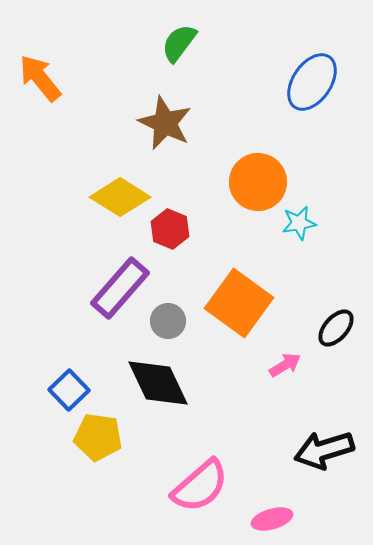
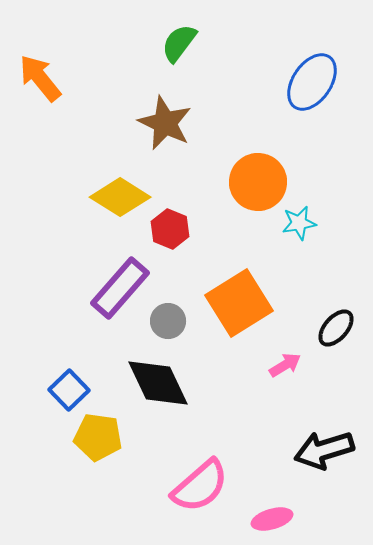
orange square: rotated 22 degrees clockwise
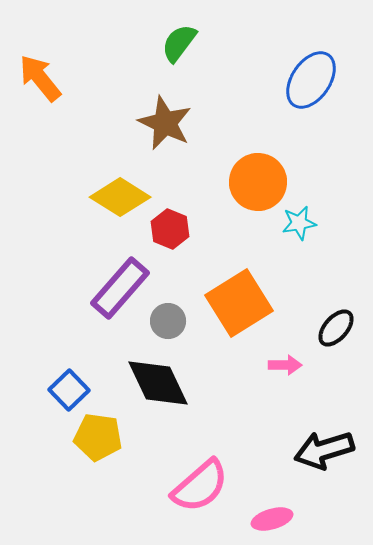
blue ellipse: moved 1 px left, 2 px up
pink arrow: rotated 32 degrees clockwise
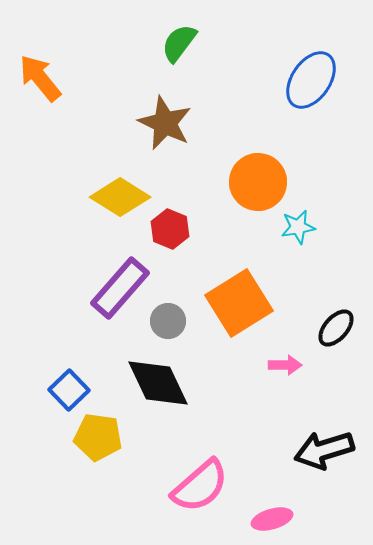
cyan star: moved 1 px left, 4 px down
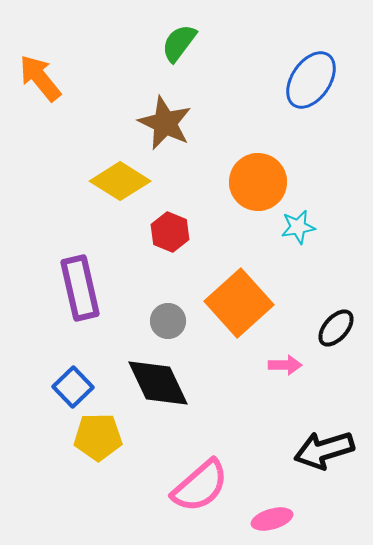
yellow diamond: moved 16 px up
red hexagon: moved 3 px down
purple rectangle: moved 40 px left; rotated 54 degrees counterclockwise
orange square: rotated 10 degrees counterclockwise
blue square: moved 4 px right, 3 px up
yellow pentagon: rotated 9 degrees counterclockwise
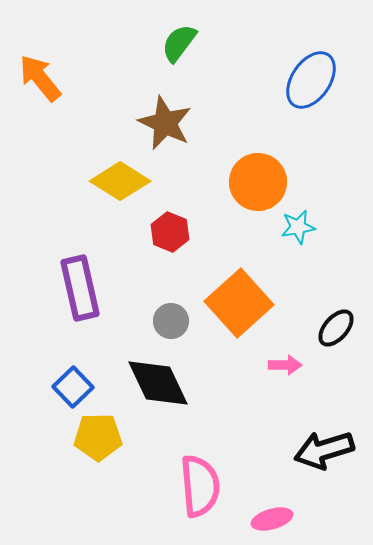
gray circle: moved 3 px right
pink semicircle: rotated 54 degrees counterclockwise
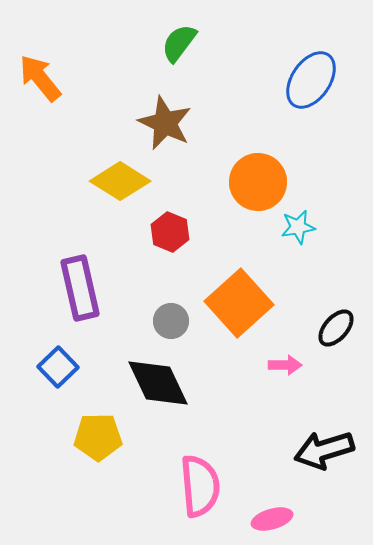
blue square: moved 15 px left, 20 px up
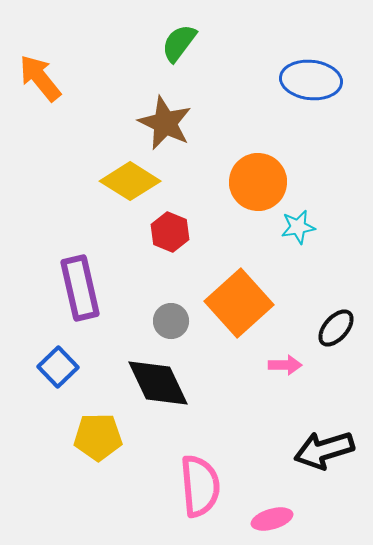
blue ellipse: rotated 62 degrees clockwise
yellow diamond: moved 10 px right
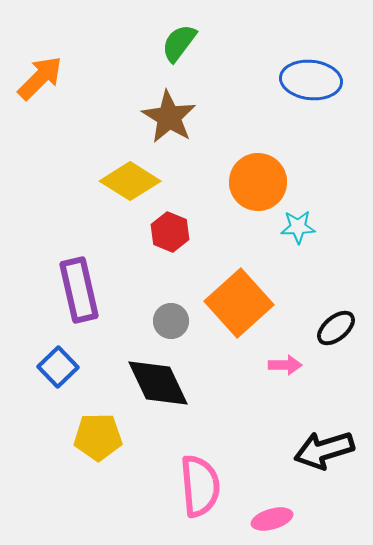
orange arrow: rotated 84 degrees clockwise
brown star: moved 4 px right, 6 px up; rotated 6 degrees clockwise
cyan star: rotated 8 degrees clockwise
purple rectangle: moved 1 px left, 2 px down
black ellipse: rotated 9 degrees clockwise
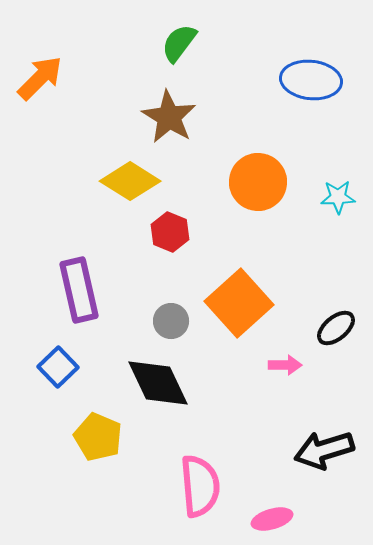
cyan star: moved 40 px right, 30 px up
yellow pentagon: rotated 24 degrees clockwise
